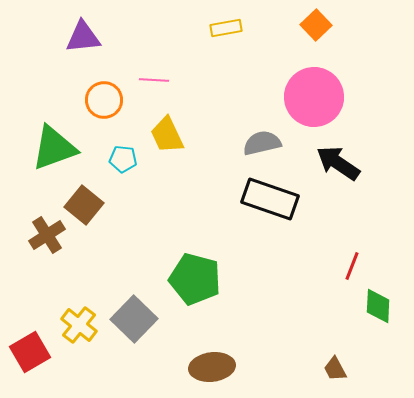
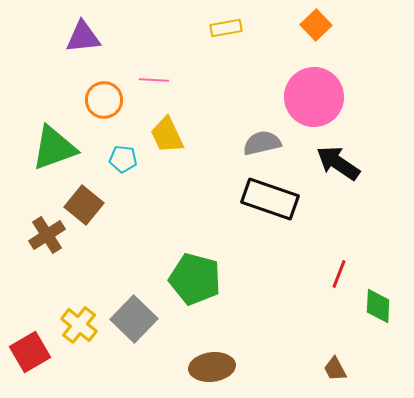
red line: moved 13 px left, 8 px down
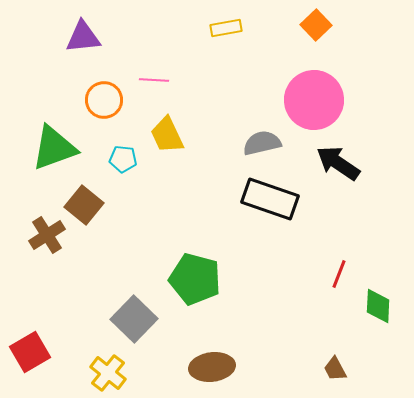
pink circle: moved 3 px down
yellow cross: moved 29 px right, 48 px down
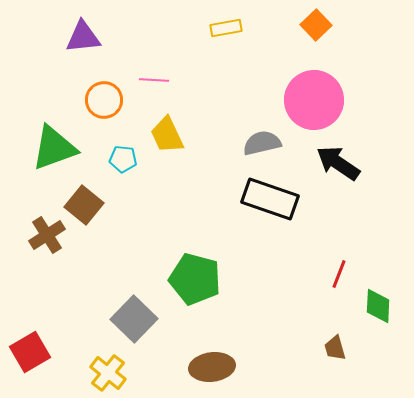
brown trapezoid: moved 21 px up; rotated 12 degrees clockwise
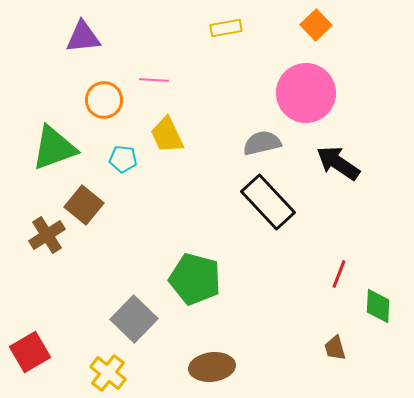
pink circle: moved 8 px left, 7 px up
black rectangle: moved 2 px left, 3 px down; rotated 28 degrees clockwise
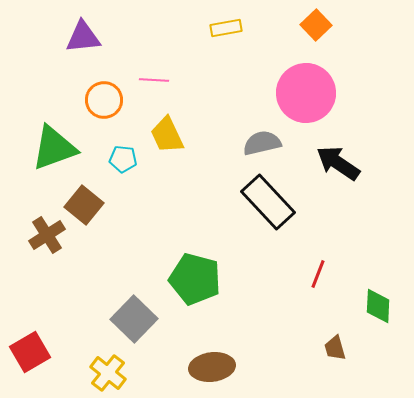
red line: moved 21 px left
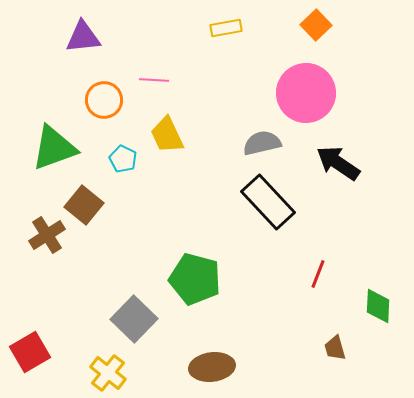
cyan pentagon: rotated 20 degrees clockwise
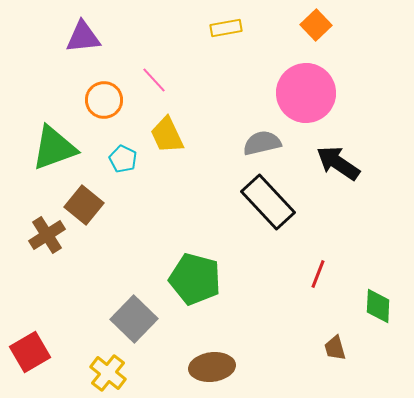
pink line: rotated 44 degrees clockwise
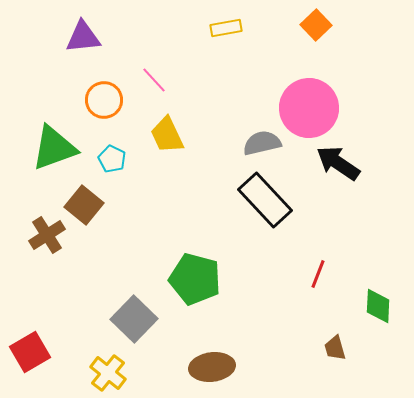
pink circle: moved 3 px right, 15 px down
cyan pentagon: moved 11 px left
black rectangle: moved 3 px left, 2 px up
